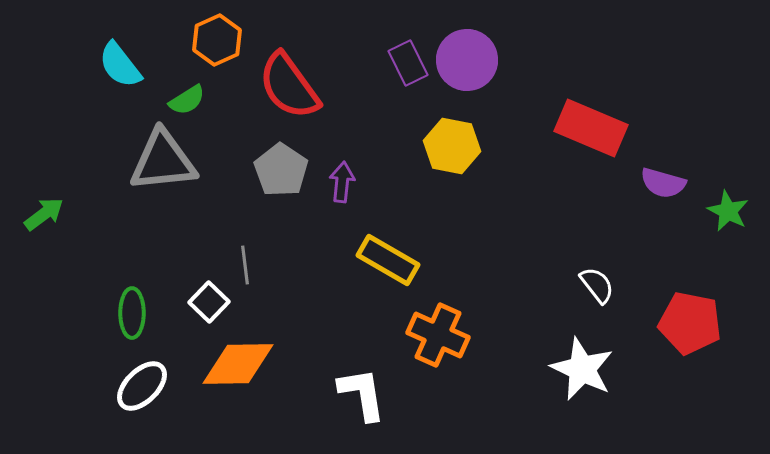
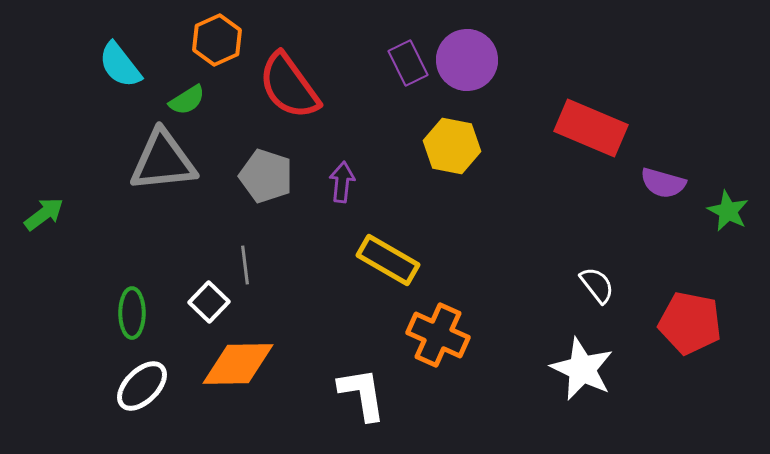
gray pentagon: moved 15 px left, 6 px down; rotated 16 degrees counterclockwise
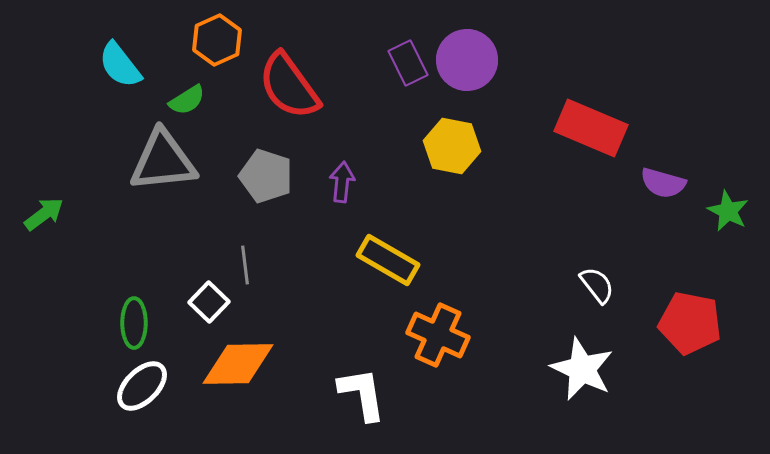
green ellipse: moved 2 px right, 10 px down
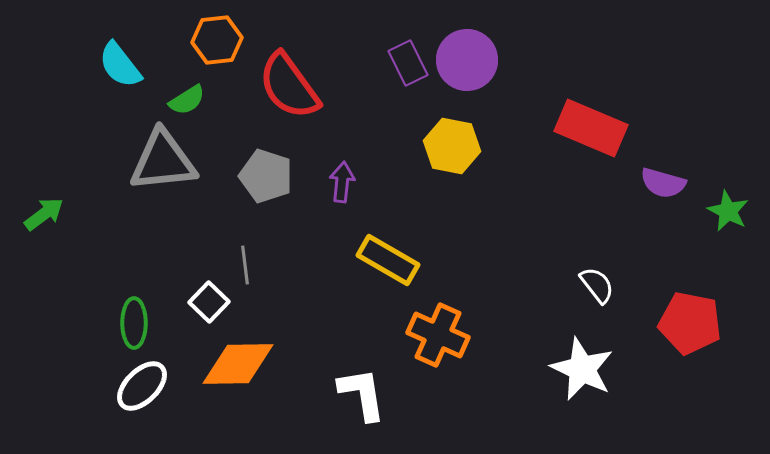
orange hexagon: rotated 18 degrees clockwise
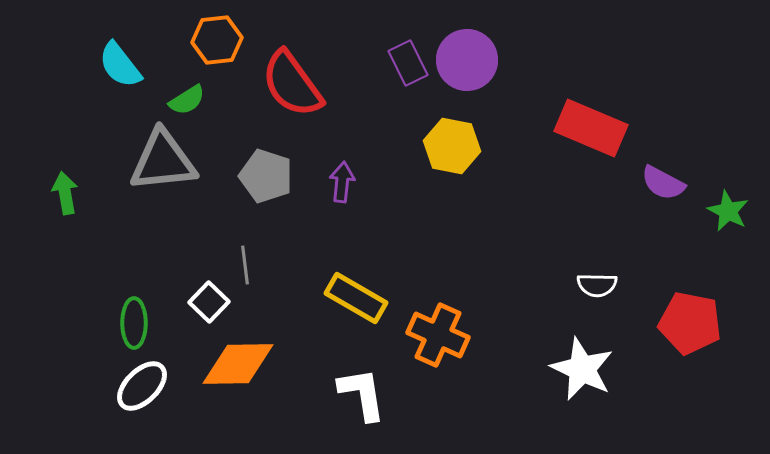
red semicircle: moved 3 px right, 2 px up
purple semicircle: rotated 12 degrees clockwise
green arrow: moved 21 px right, 21 px up; rotated 63 degrees counterclockwise
yellow rectangle: moved 32 px left, 38 px down
white semicircle: rotated 129 degrees clockwise
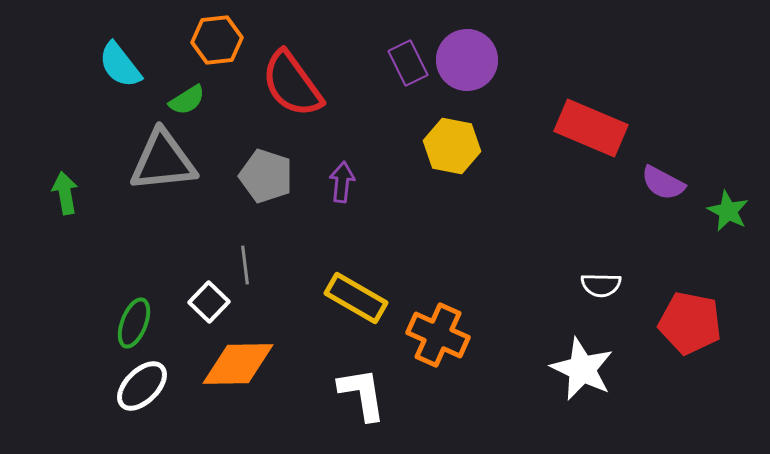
white semicircle: moved 4 px right
green ellipse: rotated 21 degrees clockwise
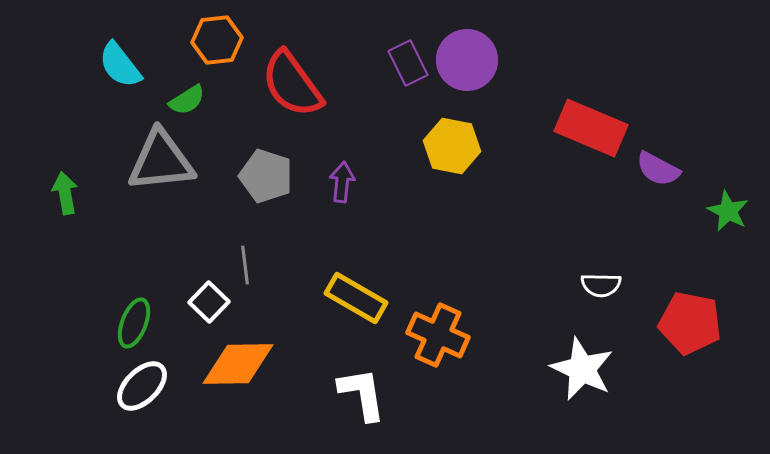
gray triangle: moved 2 px left
purple semicircle: moved 5 px left, 14 px up
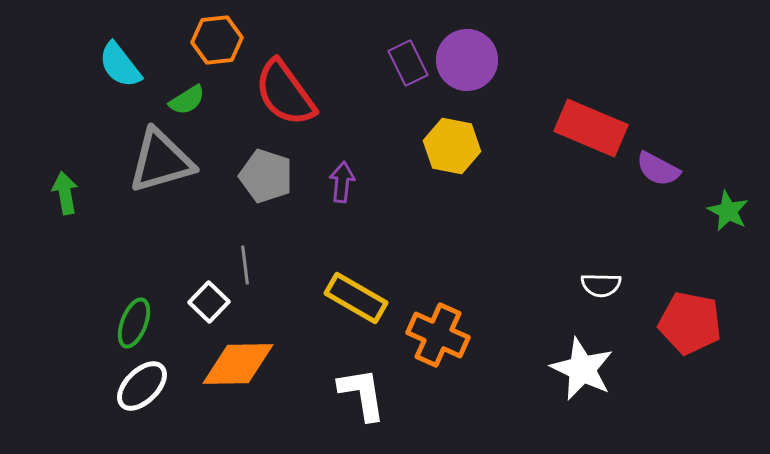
red semicircle: moved 7 px left, 9 px down
gray triangle: rotated 10 degrees counterclockwise
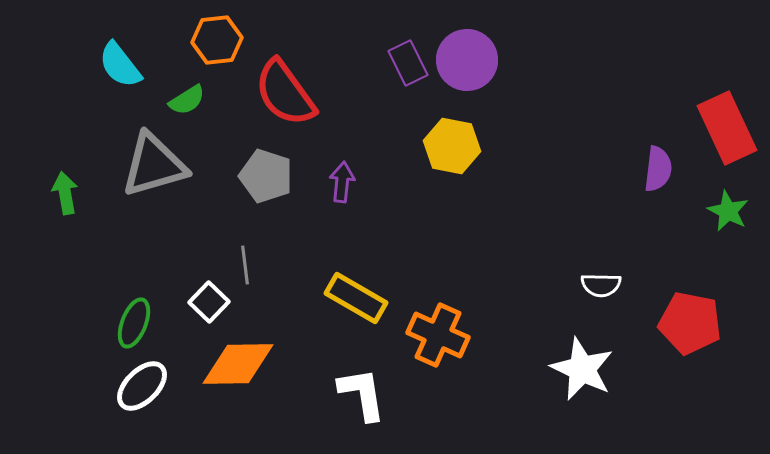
red rectangle: moved 136 px right; rotated 42 degrees clockwise
gray triangle: moved 7 px left, 4 px down
purple semicircle: rotated 111 degrees counterclockwise
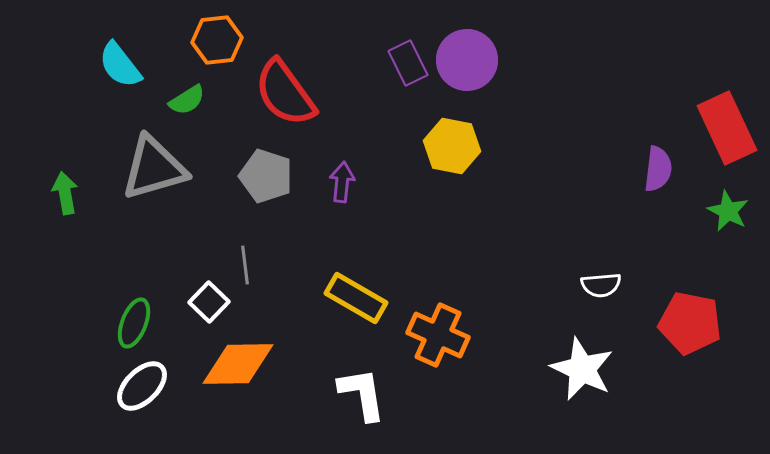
gray triangle: moved 3 px down
white semicircle: rotated 6 degrees counterclockwise
